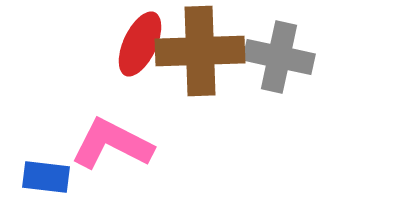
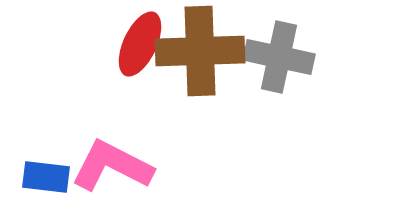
pink L-shape: moved 22 px down
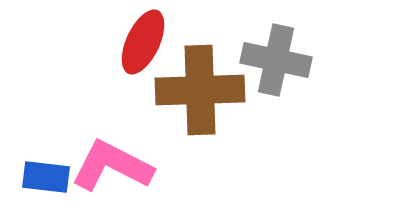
red ellipse: moved 3 px right, 2 px up
brown cross: moved 39 px down
gray cross: moved 3 px left, 3 px down
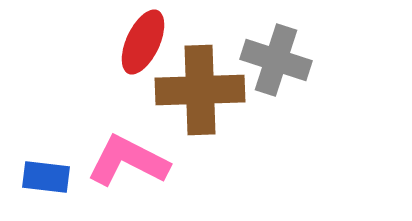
gray cross: rotated 6 degrees clockwise
pink L-shape: moved 16 px right, 5 px up
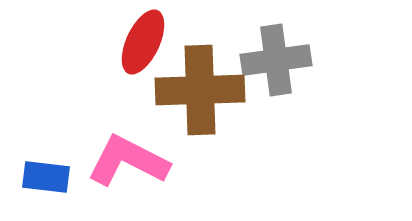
gray cross: rotated 26 degrees counterclockwise
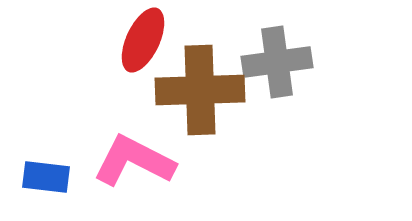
red ellipse: moved 2 px up
gray cross: moved 1 px right, 2 px down
pink L-shape: moved 6 px right
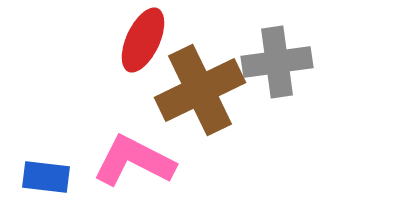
brown cross: rotated 24 degrees counterclockwise
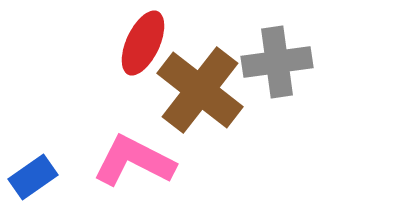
red ellipse: moved 3 px down
brown cross: rotated 26 degrees counterclockwise
blue rectangle: moved 13 px left; rotated 42 degrees counterclockwise
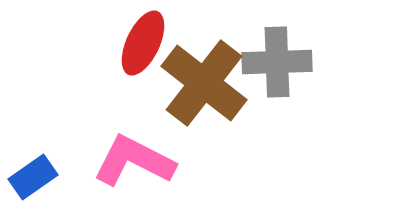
gray cross: rotated 6 degrees clockwise
brown cross: moved 4 px right, 7 px up
